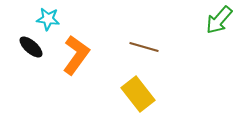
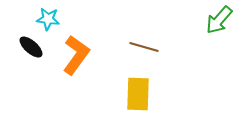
yellow rectangle: rotated 40 degrees clockwise
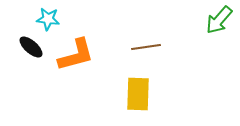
brown line: moved 2 px right; rotated 24 degrees counterclockwise
orange L-shape: rotated 39 degrees clockwise
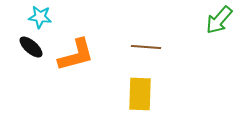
cyan star: moved 8 px left, 2 px up
brown line: rotated 12 degrees clockwise
yellow rectangle: moved 2 px right
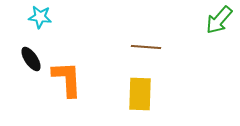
black ellipse: moved 12 px down; rotated 15 degrees clockwise
orange L-shape: moved 9 px left, 24 px down; rotated 78 degrees counterclockwise
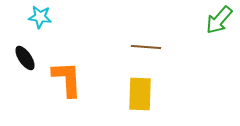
black ellipse: moved 6 px left, 1 px up
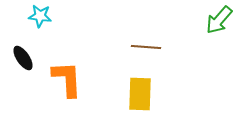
cyan star: moved 1 px up
black ellipse: moved 2 px left
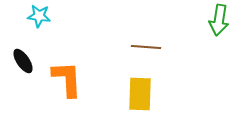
cyan star: moved 1 px left
green arrow: rotated 32 degrees counterclockwise
black ellipse: moved 3 px down
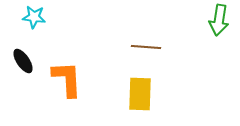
cyan star: moved 5 px left, 1 px down
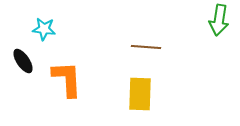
cyan star: moved 10 px right, 12 px down
